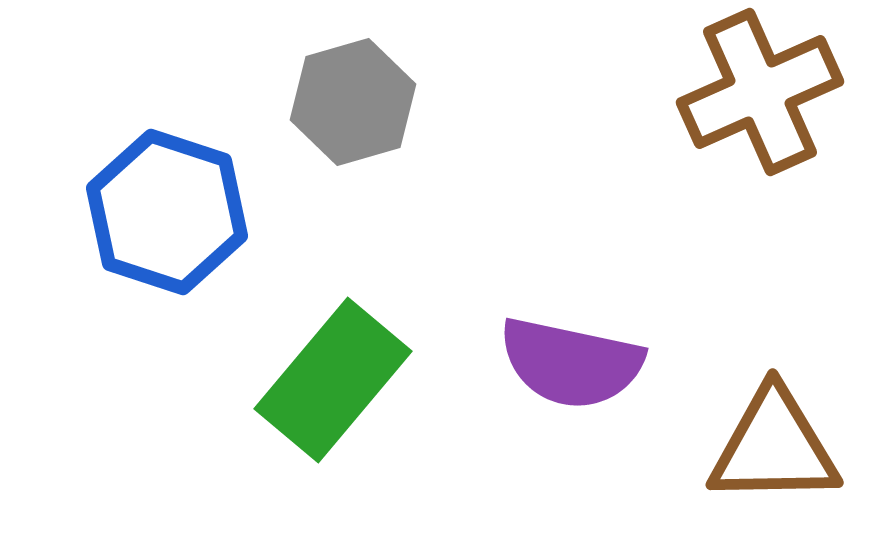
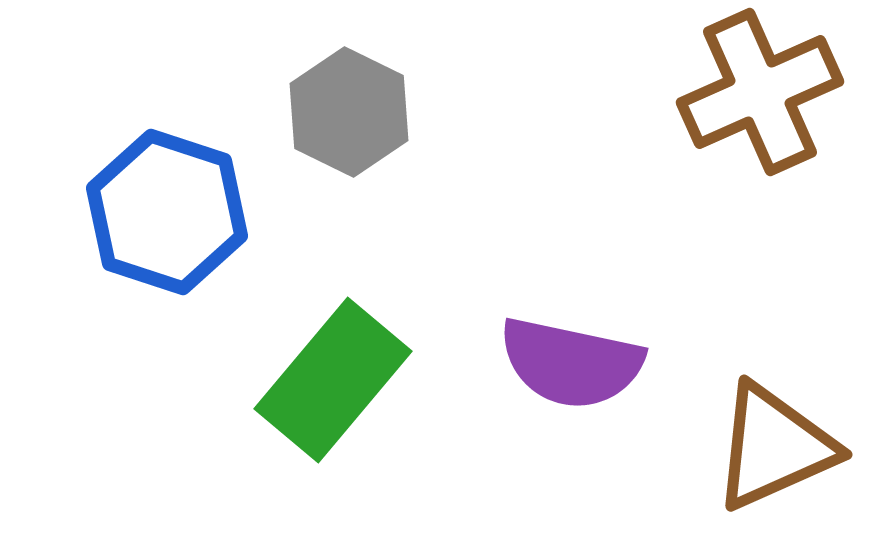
gray hexagon: moved 4 px left, 10 px down; rotated 18 degrees counterclockwise
brown triangle: rotated 23 degrees counterclockwise
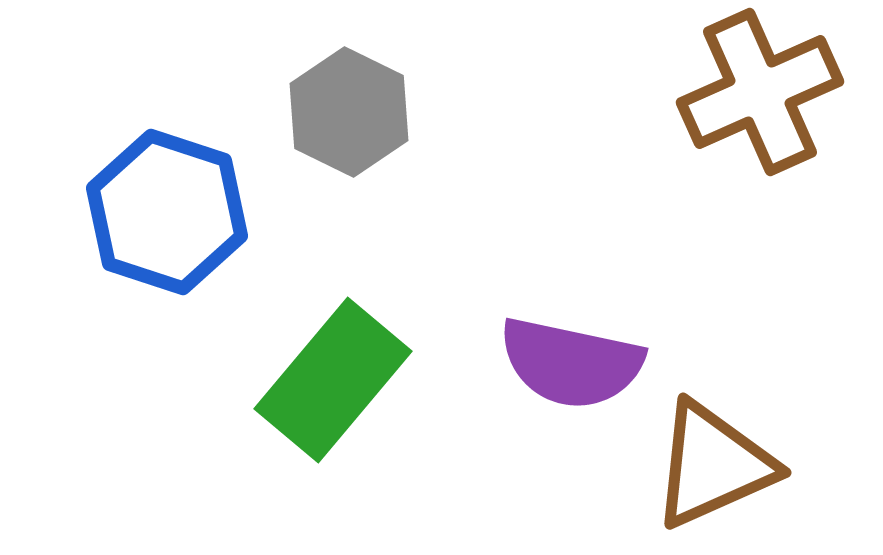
brown triangle: moved 61 px left, 18 px down
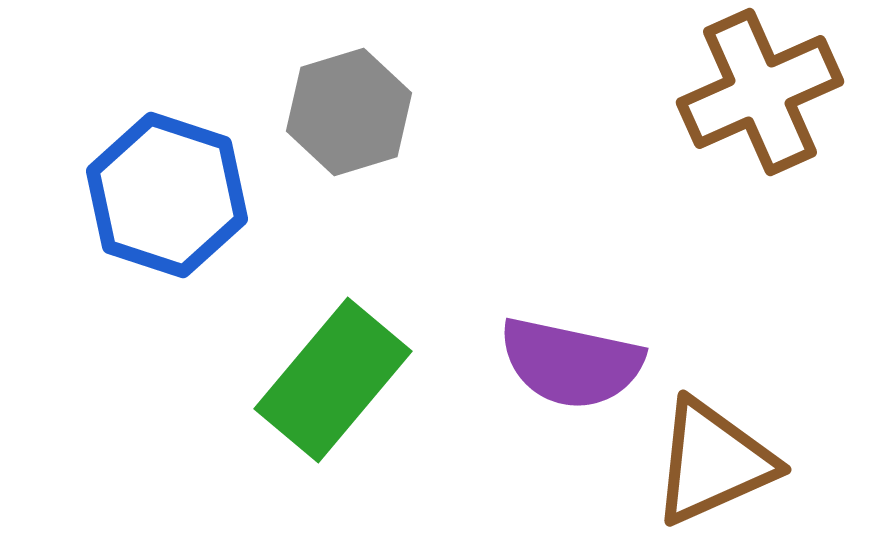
gray hexagon: rotated 17 degrees clockwise
blue hexagon: moved 17 px up
brown triangle: moved 3 px up
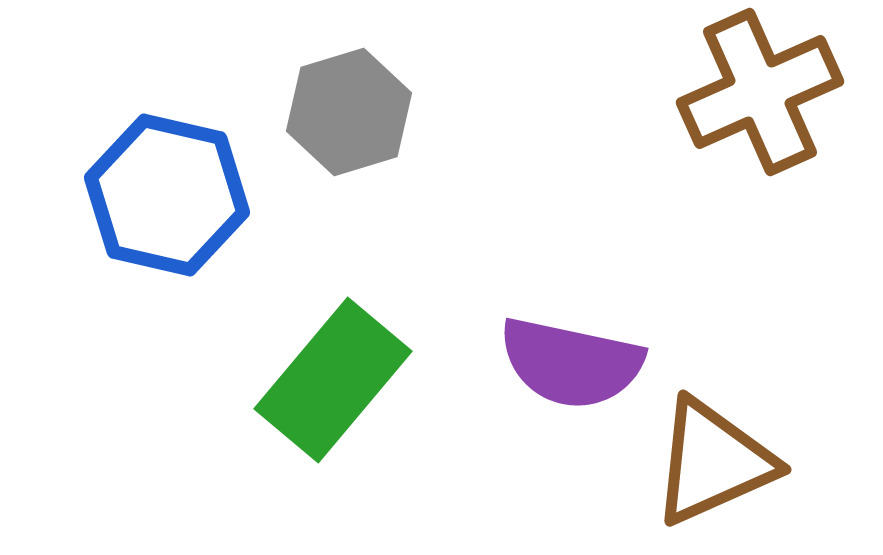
blue hexagon: rotated 5 degrees counterclockwise
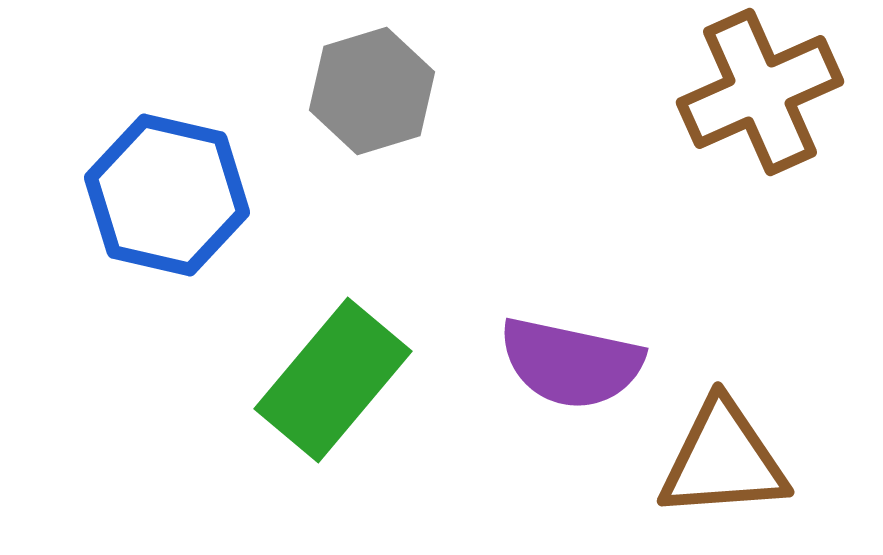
gray hexagon: moved 23 px right, 21 px up
brown triangle: moved 10 px right, 2 px up; rotated 20 degrees clockwise
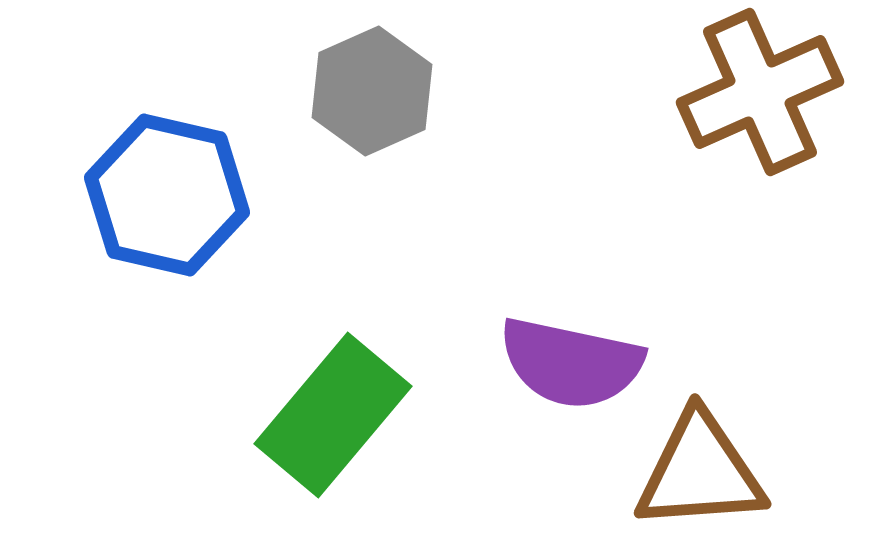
gray hexagon: rotated 7 degrees counterclockwise
green rectangle: moved 35 px down
brown triangle: moved 23 px left, 12 px down
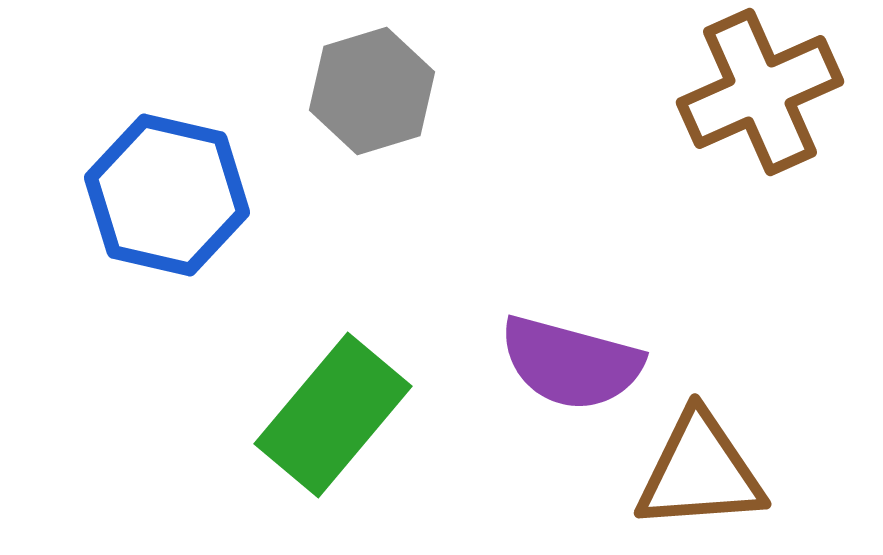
gray hexagon: rotated 7 degrees clockwise
purple semicircle: rotated 3 degrees clockwise
